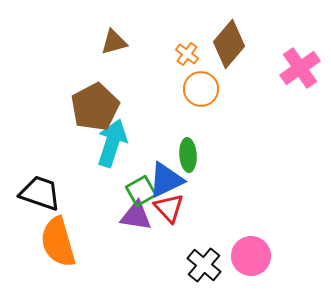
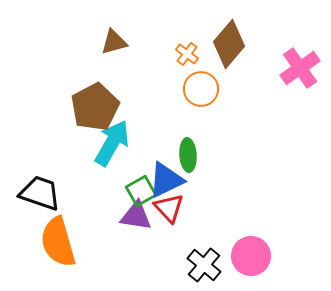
cyan arrow: rotated 12 degrees clockwise
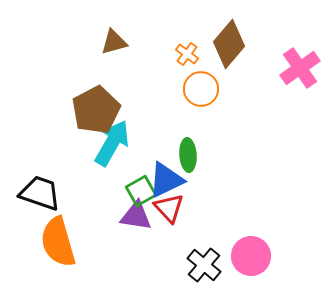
brown pentagon: moved 1 px right, 3 px down
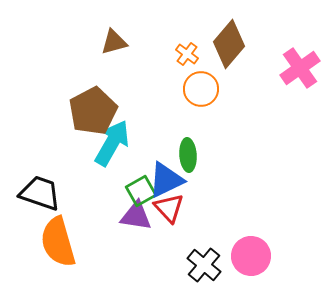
brown pentagon: moved 3 px left, 1 px down
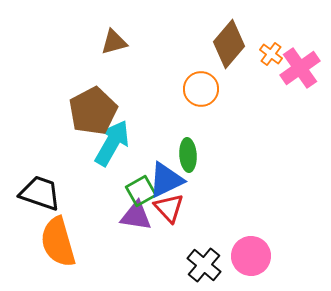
orange cross: moved 84 px right
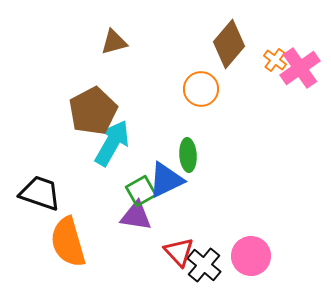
orange cross: moved 4 px right, 6 px down
red triangle: moved 10 px right, 44 px down
orange semicircle: moved 10 px right
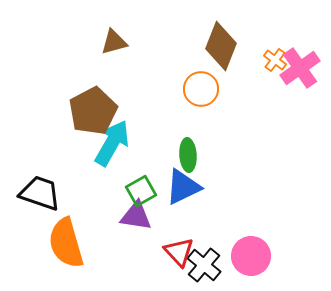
brown diamond: moved 8 px left, 2 px down; rotated 18 degrees counterclockwise
blue triangle: moved 17 px right, 7 px down
orange semicircle: moved 2 px left, 1 px down
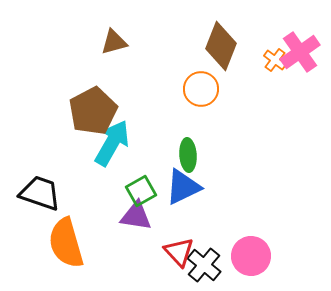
pink cross: moved 16 px up
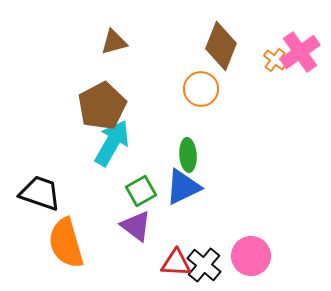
brown pentagon: moved 9 px right, 5 px up
purple triangle: moved 10 px down; rotated 28 degrees clockwise
red triangle: moved 3 px left, 11 px down; rotated 44 degrees counterclockwise
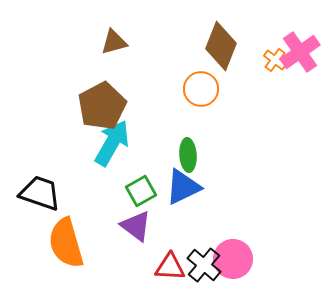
pink circle: moved 18 px left, 3 px down
red triangle: moved 6 px left, 4 px down
